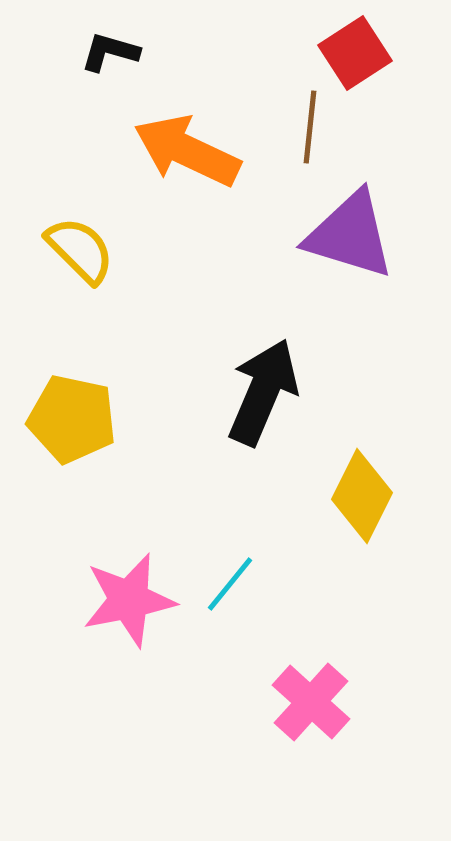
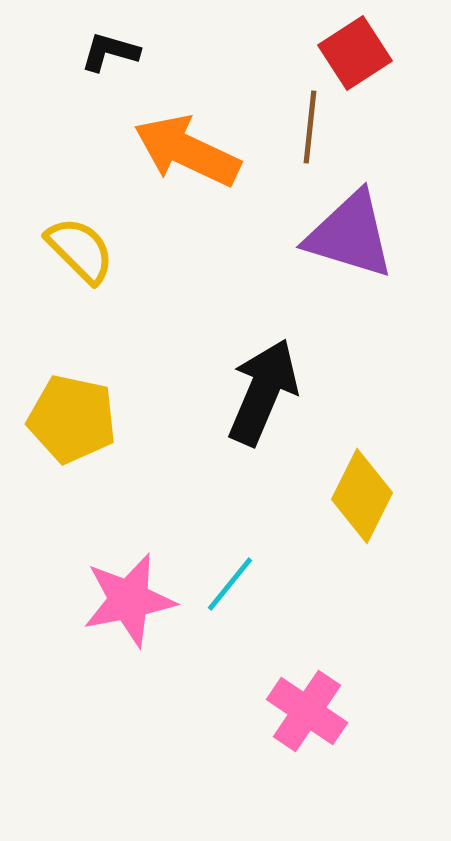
pink cross: moved 4 px left, 9 px down; rotated 8 degrees counterclockwise
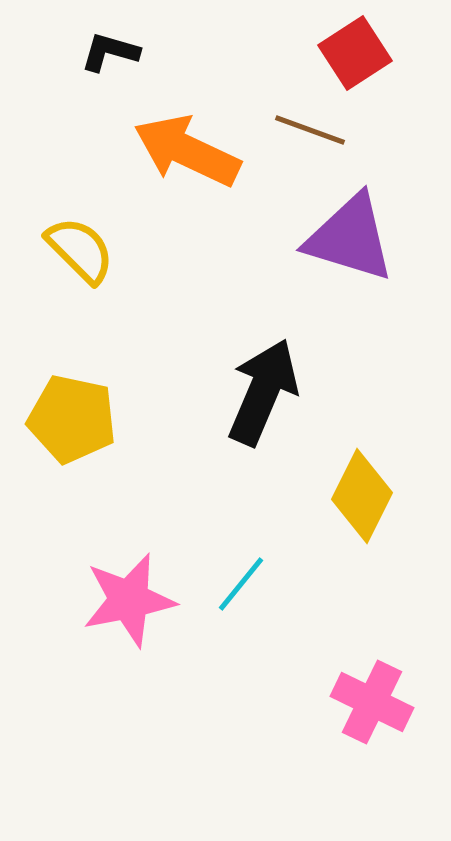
brown line: moved 3 px down; rotated 76 degrees counterclockwise
purple triangle: moved 3 px down
cyan line: moved 11 px right
pink cross: moved 65 px right, 9 px up; rotated 8 degrees counterclockwise
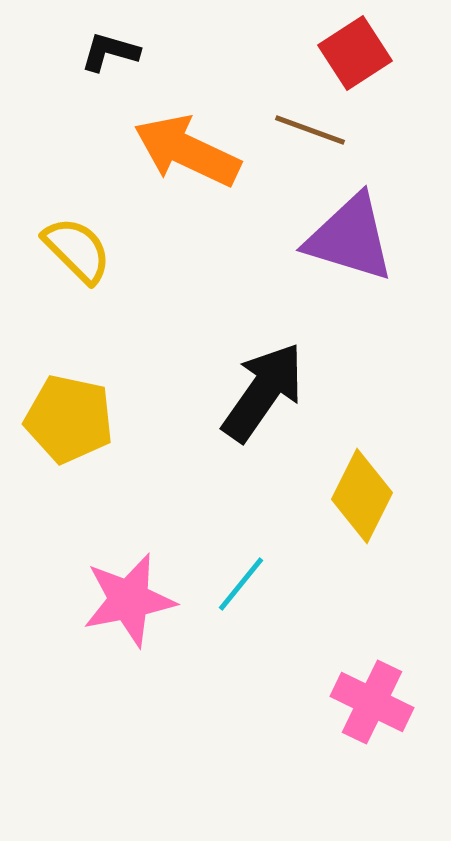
yellow semicircle: moved 3 px left
black arrow: rotated 12 degrees clockwise
yellow pentagon: moved 3 px left
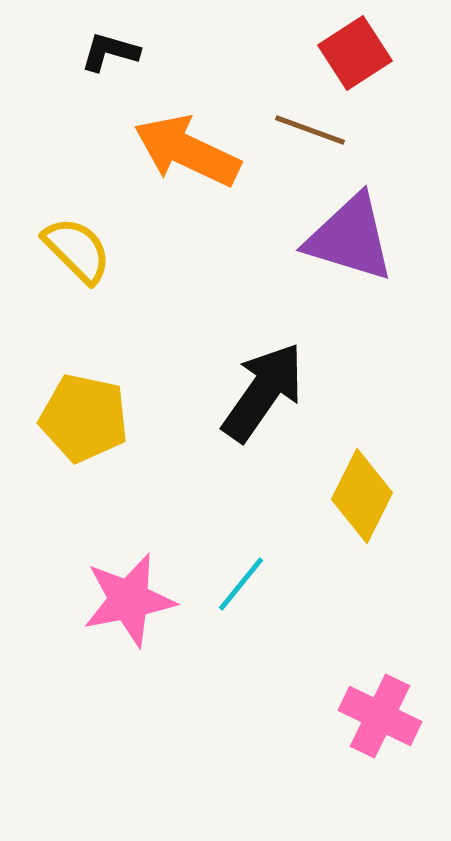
yellow pentagon: moved 15 px right, 1 px up
pink cross: moved 8 px right, 14 px down
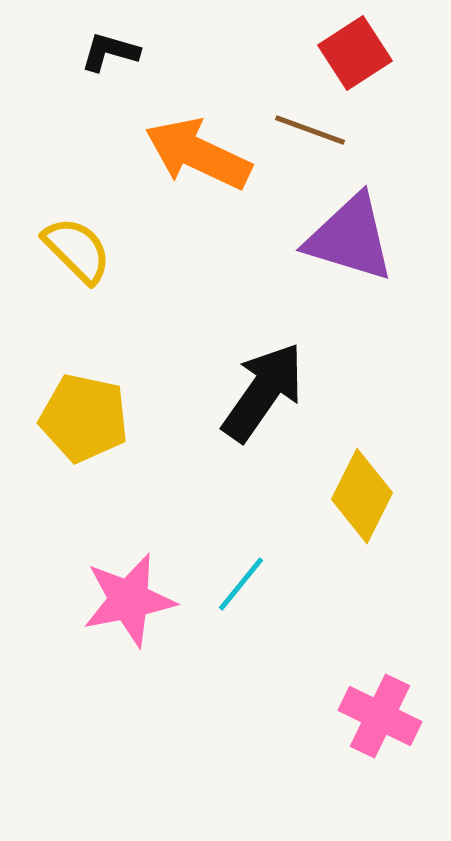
orange arrow: moved 11 px right, 3 px down
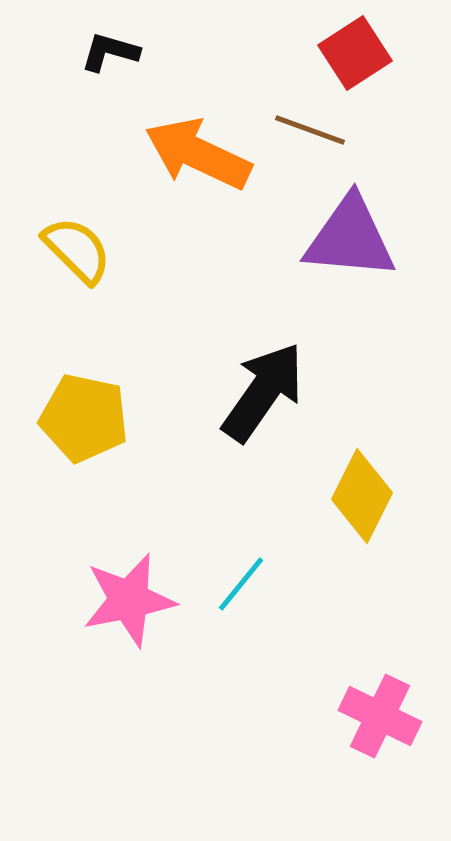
purple triangle: rotated 12 degrees counterclockwise
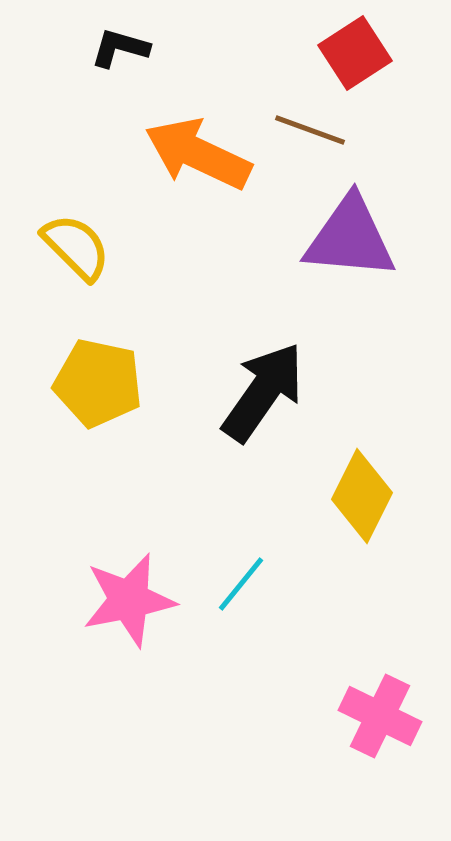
black L-shape: moved 10 px right, 4 px up
yellow semicircle: moved 1 px left, 3 px up
yellow pentagon: moved 14 px right, 35 px up
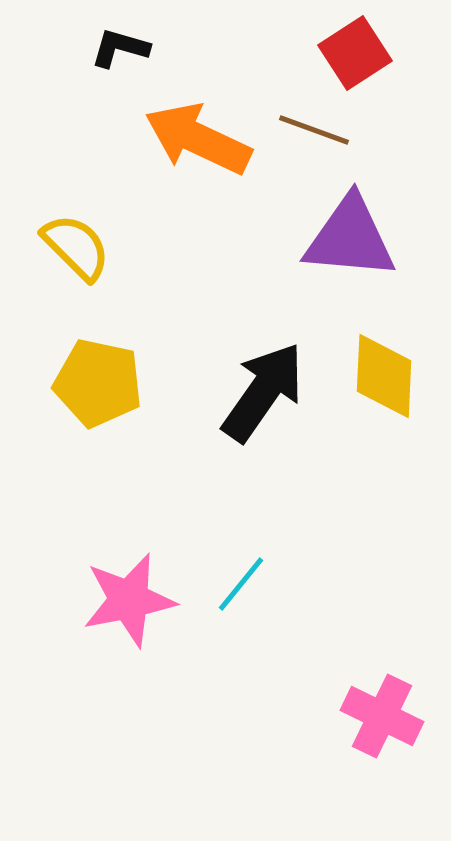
brown line: moved 4 px right
orange arrow: moved 15 px up
yellow diamond: moved 22 px right, 120 px up; rotated 24 degrees counterclockwise
pink cross: moved 2 px right
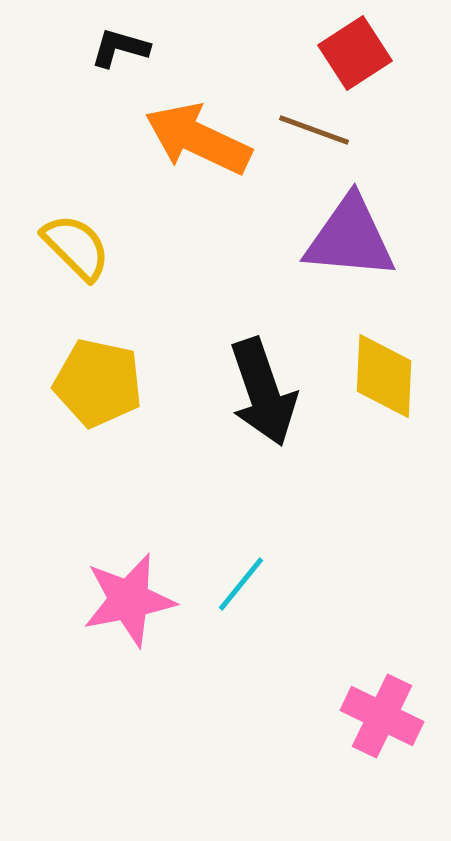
black arrow: rotated 126 degrees clockwise
